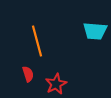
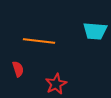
orange line: moved 2 px right; rotated 68 degrees counterclockwise
red semicircle: moved 10 px left, 5 px up
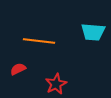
cyan trapezoid: moved 2 px left, 1 px down
red semicircle: rotated 98 degrees counterclockwise
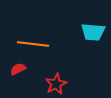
orange line: moved 6 px left, 3 px down
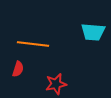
red semicircle: rotated 133 degrees clockwise
red star: rotated 15 degrees clockwise
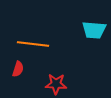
cyan trapezoid: moved 1 px right, 2 px up
red star: rotated 15 degrees clockwise
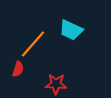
cyan trapezoid: moved 23 px left; rotated 20 degrees clockwise
orange line: rotated 56 degrees counterclockwise
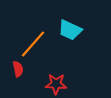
cyan trapezoid: moved 1 px left
red semicircle: rotated 28 degrees counterclockwise
